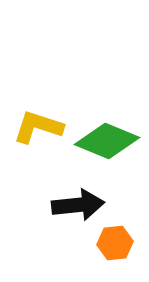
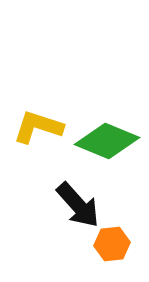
black arrow: rotated 54 degrees clockwise
orange hexagon: moved 3 px left, 1 px down
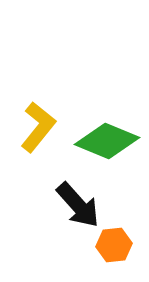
yellow L-shape: rotated 111 degrees clockwise
orange hexagon: moved 2 px right, 1 px down
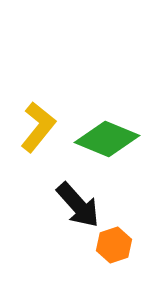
green diamond: moved 2 px up
orange hexagon: rotated 12 degrees counterclockwise
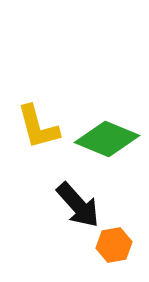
yellow L-shape: rotated 126 degrees clockwise
orange hexagon: rotated 8 degrees clockwise
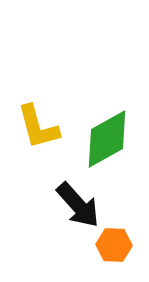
green diamond: rotated 52 degrees counterclockwise
orange hexagon: rotated 12 degrees clockwise
